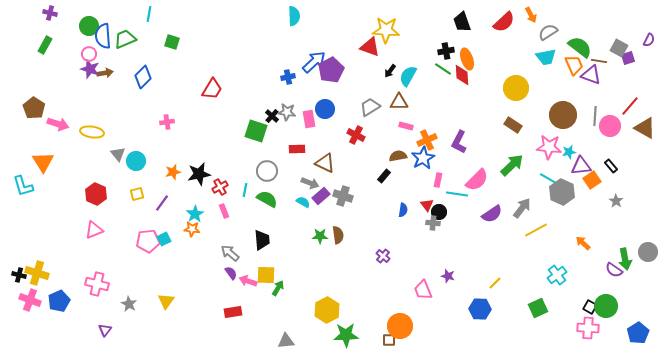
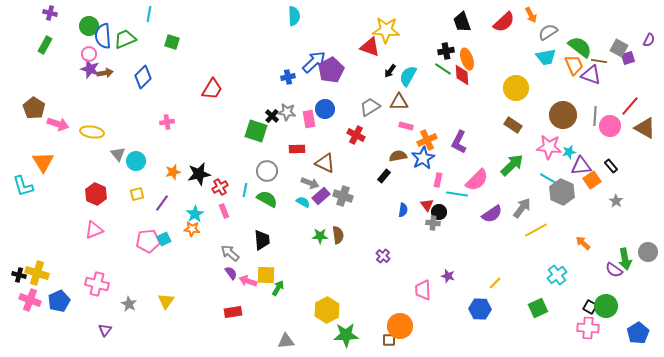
pink trapezoid at (423, 290): rotated 20 degrees clockwise
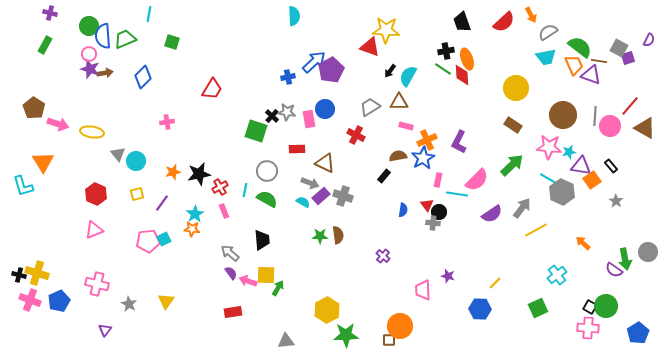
purple triangle at (581, 166): rotated 15 degrees clockwise
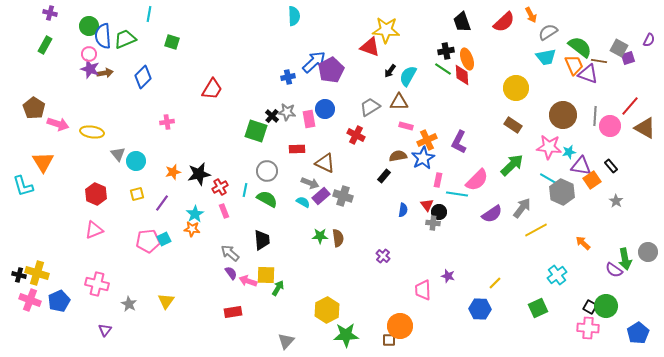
purple triangle at (591, 75): moved 3 px left, 1 px up
brown semicircle at (338, 235): moved 3 px down
gray triangle at (286, 341): rotated 42 degrees counterclockwise
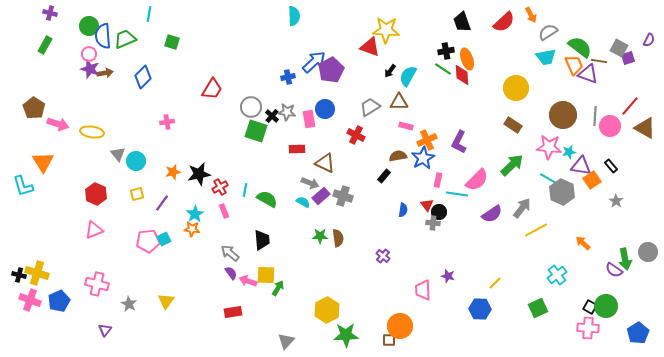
gray circle at (267, 171): moved 16 px left, 64 px up
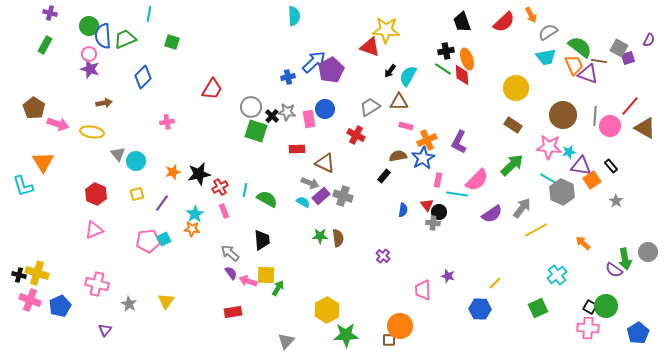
brown arrow at (105, 73): moved 1 px left, 30 px down
blue pentagon at (59, 301): moved 1 px right, 5 px down
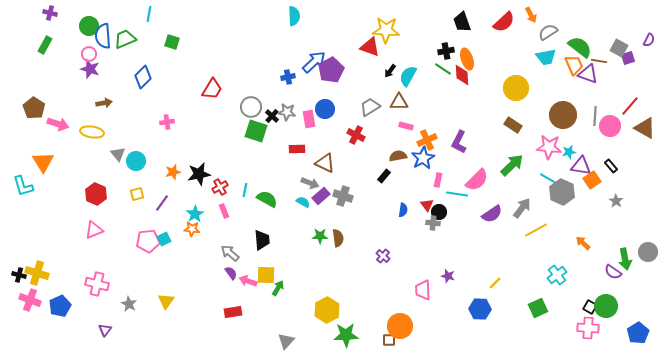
purple semicircle at (614, 270): moved 1 px left, 2 px down
